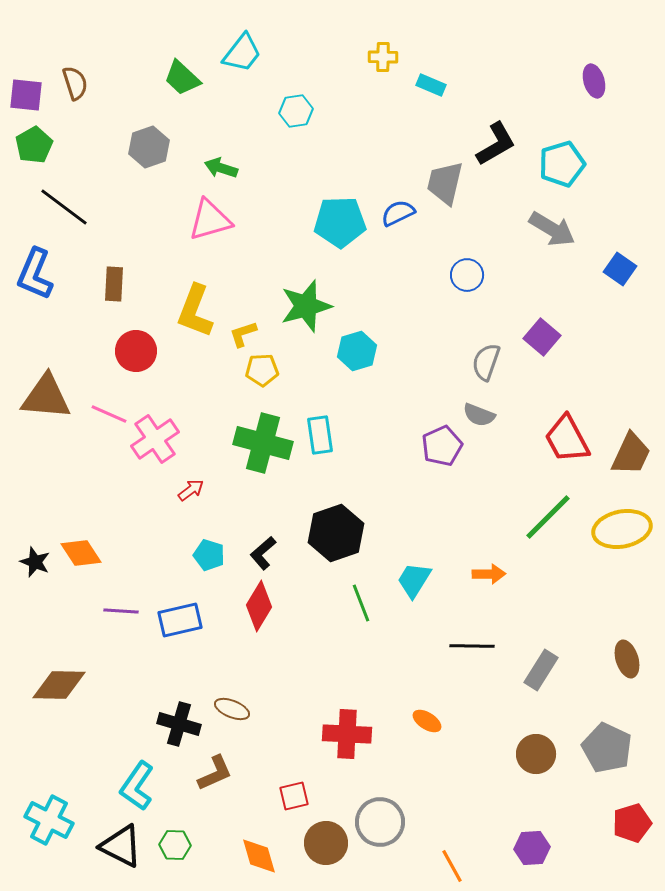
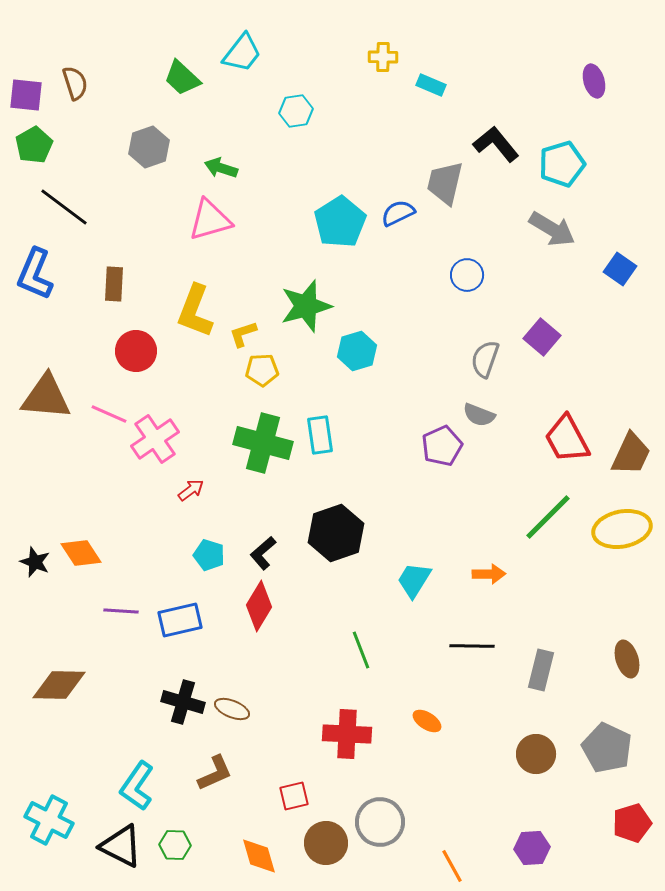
black L-shape at (496, 144): rotated 99 degrees counterclockwise
cyan pentagon at (340, 222): rotated 30 degrees counterclockwise
gray semicircle at (486, 362): moved 1 px left, 3 px up
green line at (361, 603): moved 47 px down
gray rectangle at (541, 670): rotated 18 degrees counterclockwise
black cross at (179, 724): moved 4 px right, 22 px up
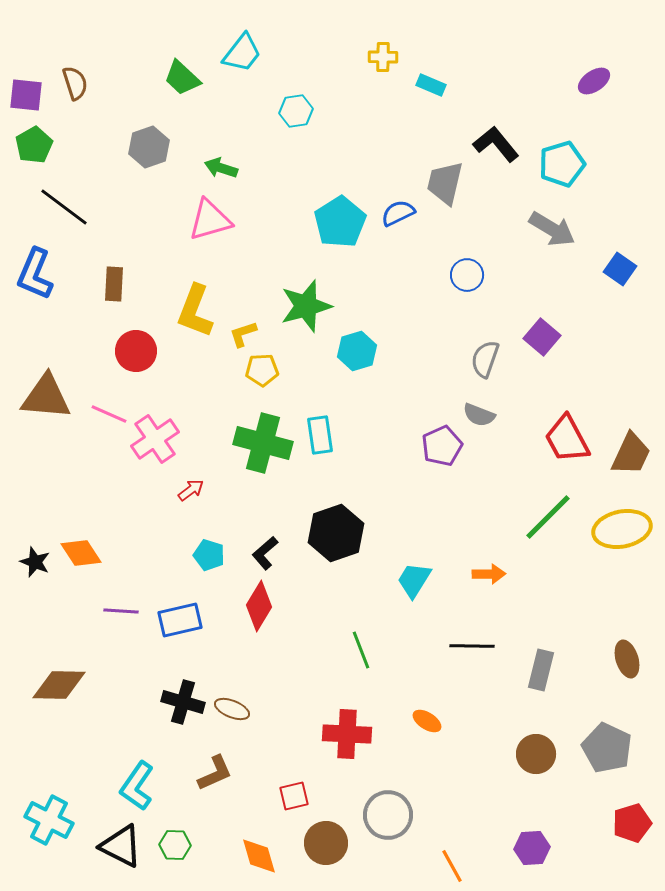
purple ellipse at (594, 81): rotated 72 degrees clockwise
black L-shape at (263, 553): moved 2 px right
gray circle at (380, 822): moved 8 px right, 7 px up
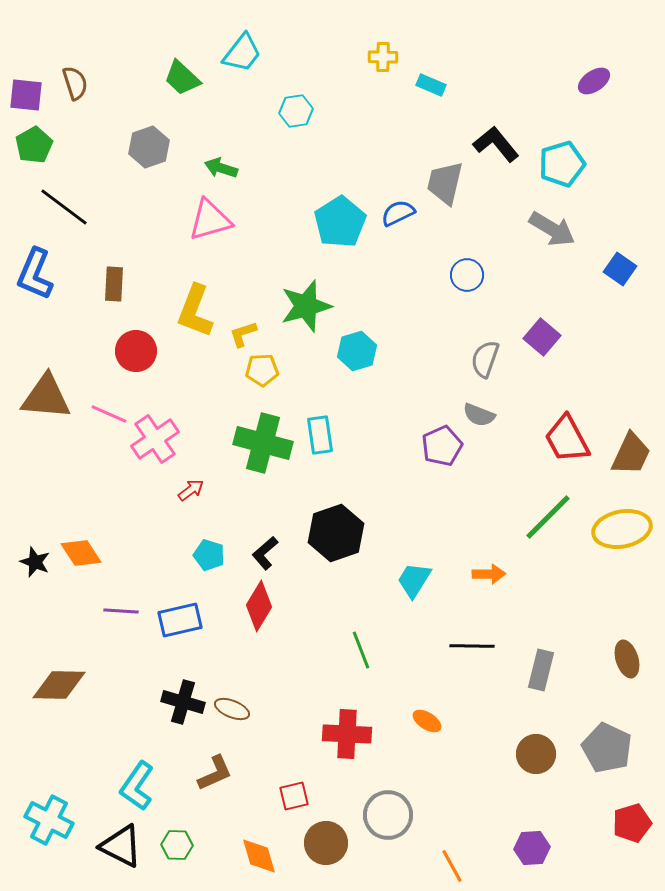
green hexagon at (175, 845): moved 2 px right
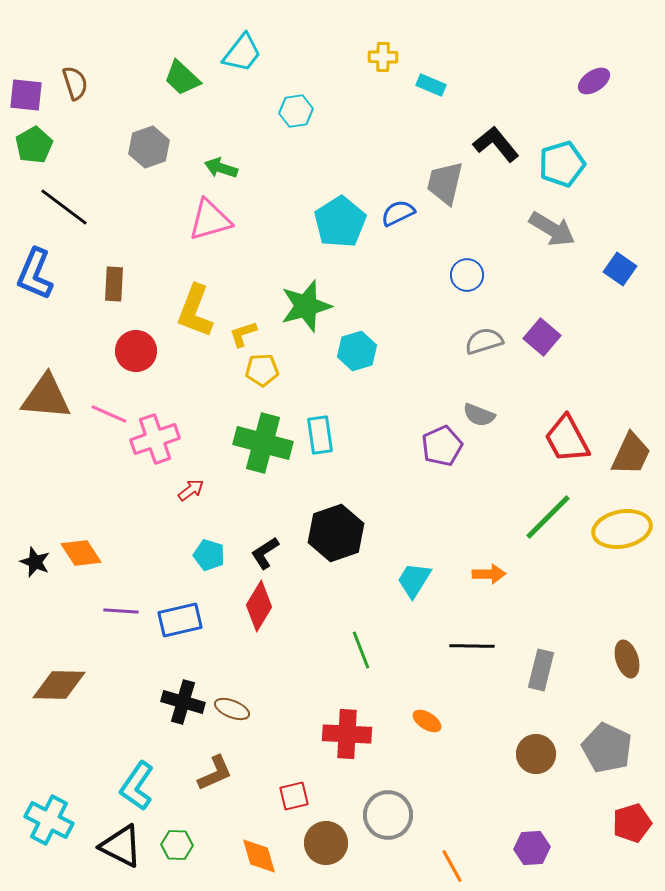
gray semicircle at (485, 359): moved 1 px left, 18 px up; rotated 54 degrees clockwise
pink cross at (155, 439): rotated 15 degrees clockwise
black L-shape at (265, 553): rotated 8 degrees clockwise
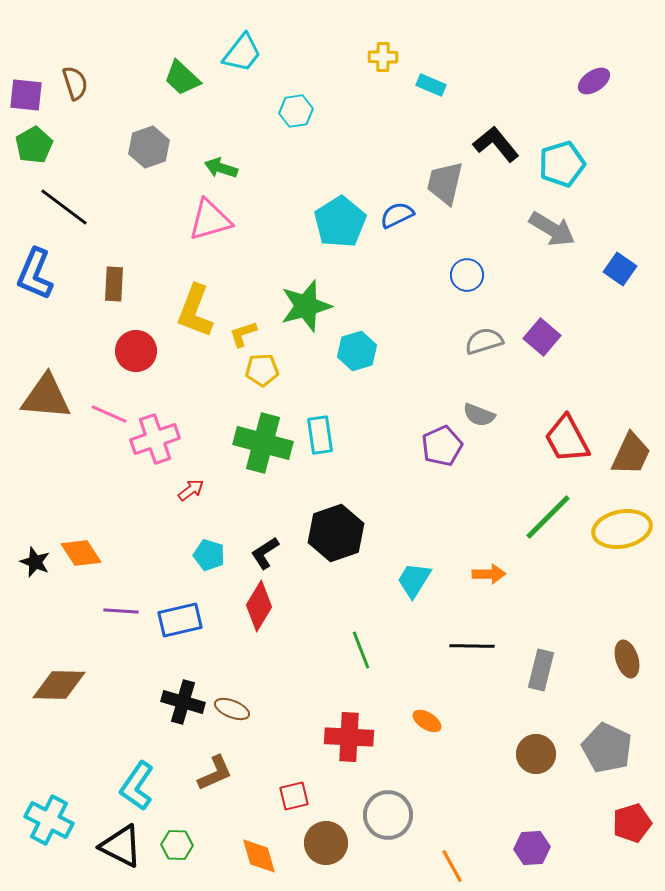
blue semicircle at (398, 213): moved 1 px left, 2 px down
red cross at (347, 734): moved 2 px right, 3 px down
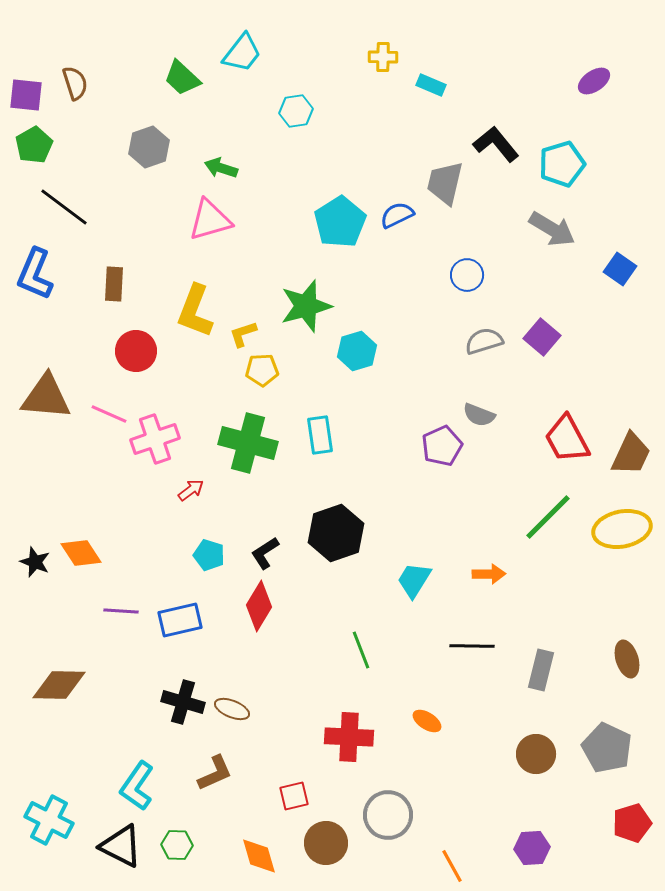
green cross at (263, 443): moved 15 px left
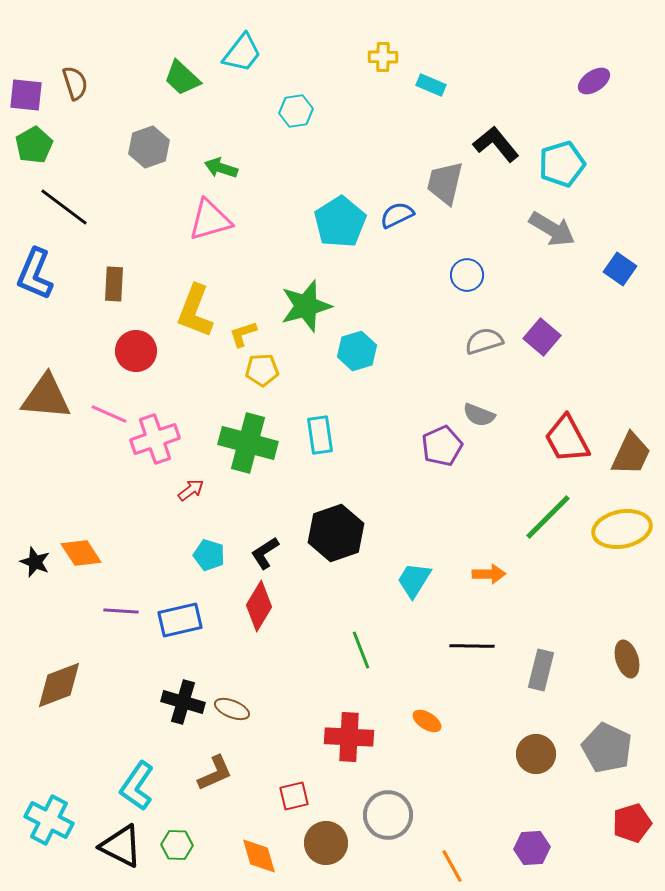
brown diamond at (59, 685): rotated 22 degrees counterclockwise
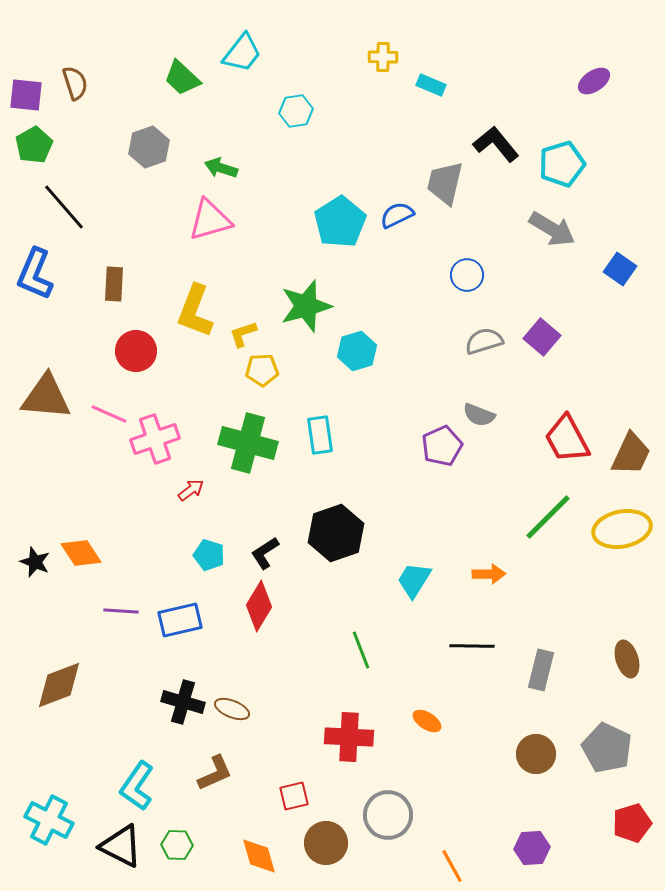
black line at (64, 207): rotated 12 degrees clockwise
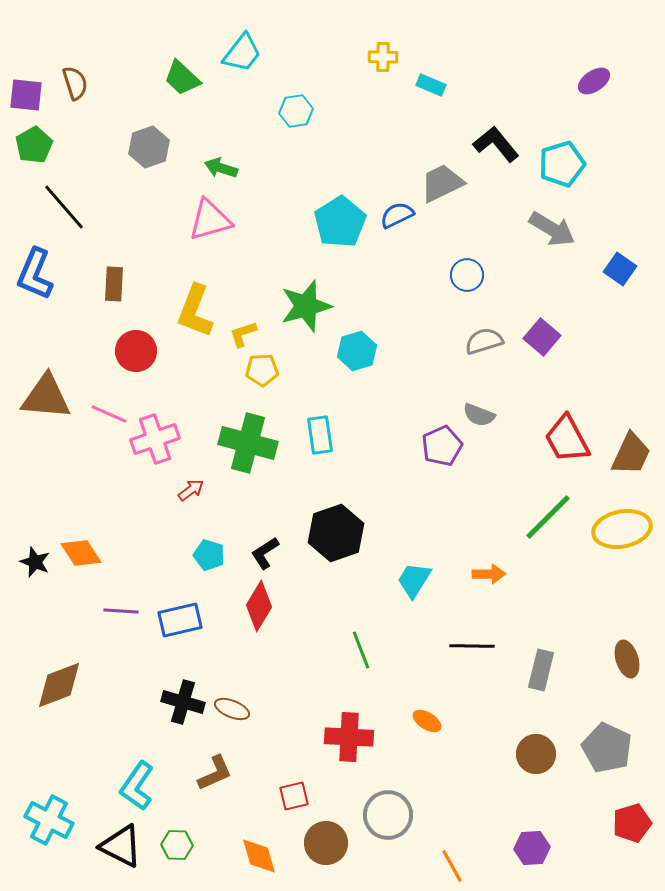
gray trapezoid at (445, 183): moved 3 px left; rotated 51 degrees clockwise
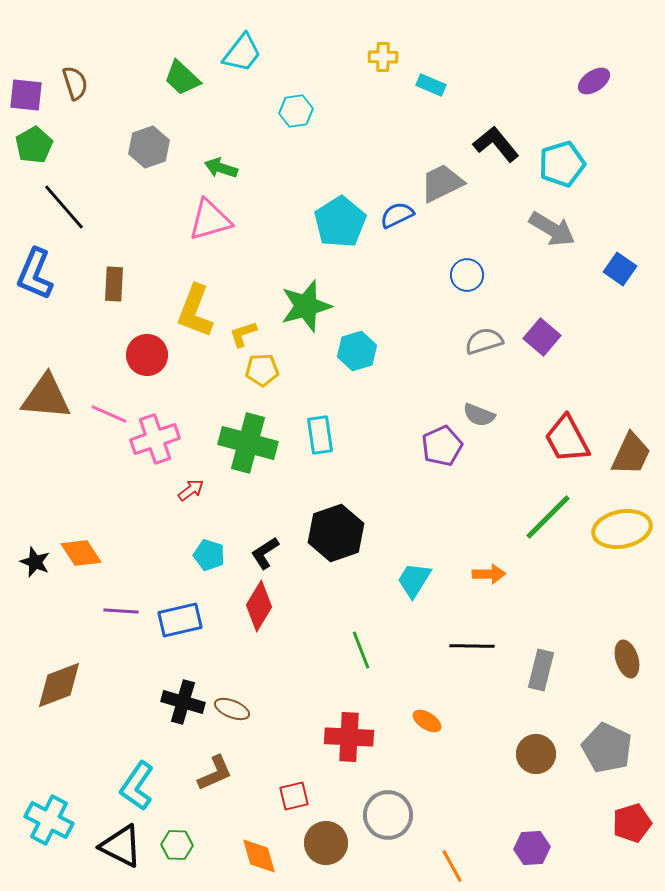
red circle at (136, 351): moved 11 px right, 4 px down
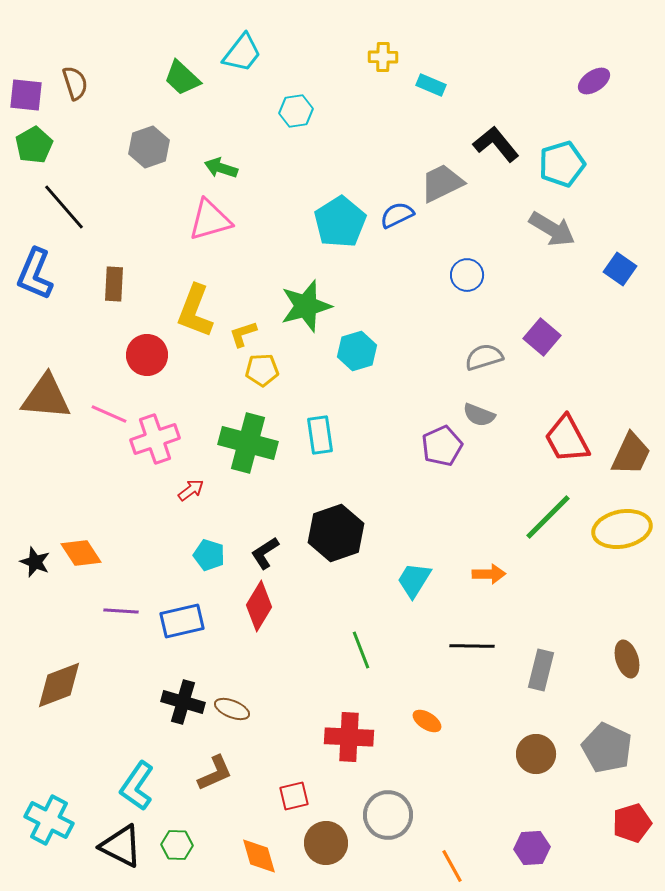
gray semicircle at (484, 341): moved 16 px down
blue rectangle at (180, 620): moved 2 px right, 1 px down
